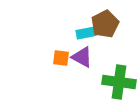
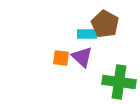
brown pentagon: rotated 16 degrees counterclockwise
cyan rectangle: moved 1 px right, 1 px down; rotated 12 degrees clockwise
purple triangle: rotated 15 degrees clockwise
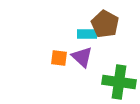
orange square: moved 2 px left
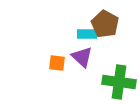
orange square: moved 2 px left, 5 px down
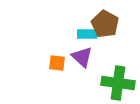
green cross: moved 1 px left, 1 px down
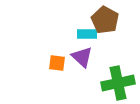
brown pentagon: moved 4 px up
green cross: rotated 20 degrees counterclockwise
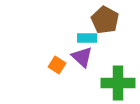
cyan rectangle: moved 4 px down
orange square: moved 2 px down; rotated 24 degrees clockwise
green cross: rotated 12 degrees clockwise
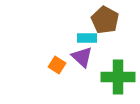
green cross: moved 6 px up
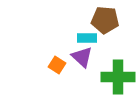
brown pentagon: rotated 24 degrees counterclockwise
